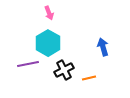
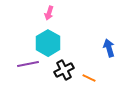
pink arrow: rotated 40 degrees clockwise
blue arrow: moved 6 px right, 1 px down
orange line: rotated 40 degrees clockwise
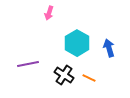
cyan hexagon: moved 29 px right
black cross: moved 5 px down; rotated 30 degrees counterclockwise
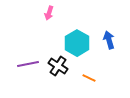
blue arrow: moved 8 px up
black cross: moved 6 px left, 9 px up
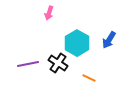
blue arrow: rotated 132 degrees counterclockwise
black cross: moved 3 px up
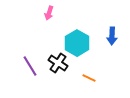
blue arrow: moved 3 px right, 4 px up; rotated 30 degrees counterclockwise
purple line: moved 2 px right, 2 px down; rotated 70 degrees clockwise
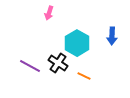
purple line: rotated 30 degrees counterclockwise
orange line: moved 5 px left, 2 px up
